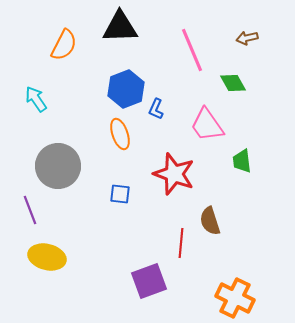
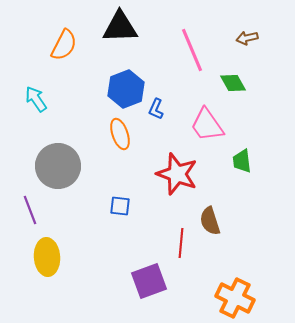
red star: moved 3 px right
blue square: moved 12 px down
yellow ellipse: rotated 72 degrees clockwise
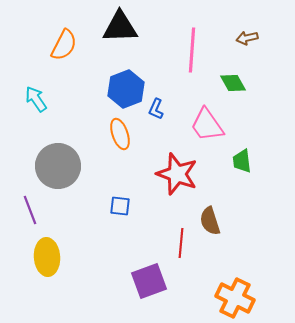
pink line: rotated 27 degrees clockwise
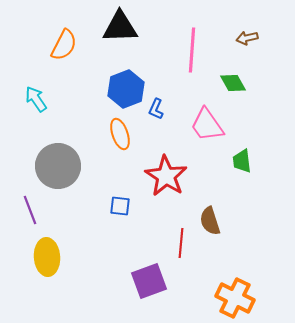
red star: moved 11 px left, 2 px down; rotated 12 degrees clockwise
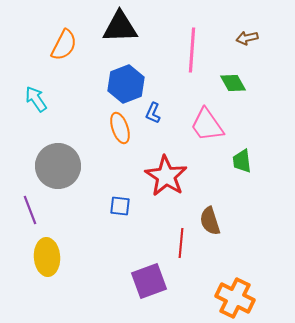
blue hexagon: moved 5 px up
blue L-shape: moved 3 px left, 4 px down
orange ellipse: moved 6 px up
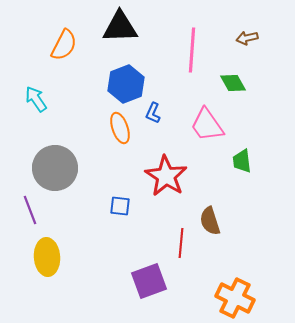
gray circle: moved 3 px left, 2 px down
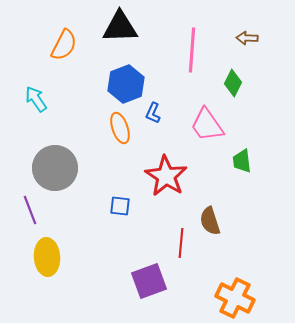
brown arrow: rotated 15 degrees clockwise
green diamond: rotated 56 degrees clockwise
